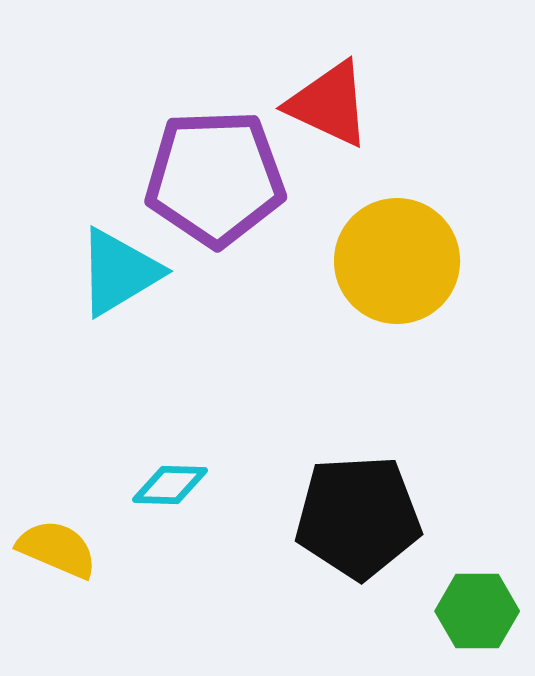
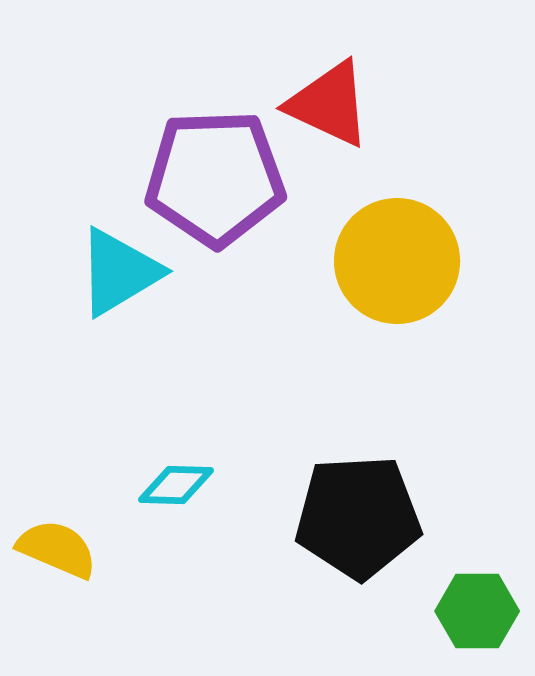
cyan diamond: moved 6 px right
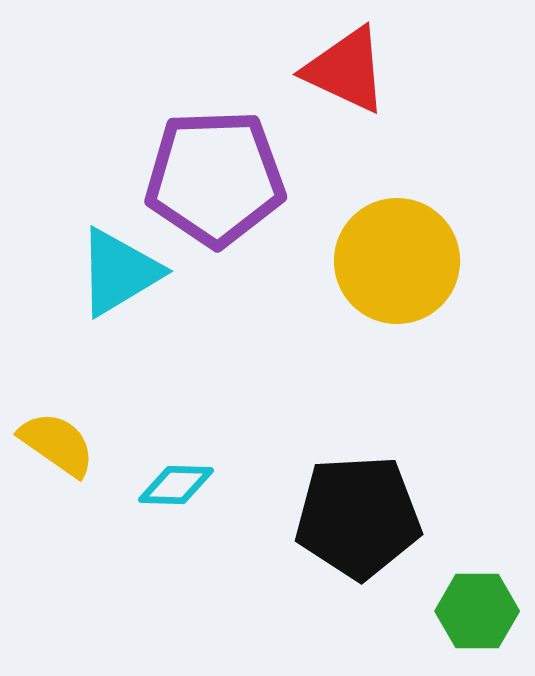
red triangle: moved 17 px right, 34 px up
yellow semicircle: moved 105 px up; rotated 12 degrees clockwise
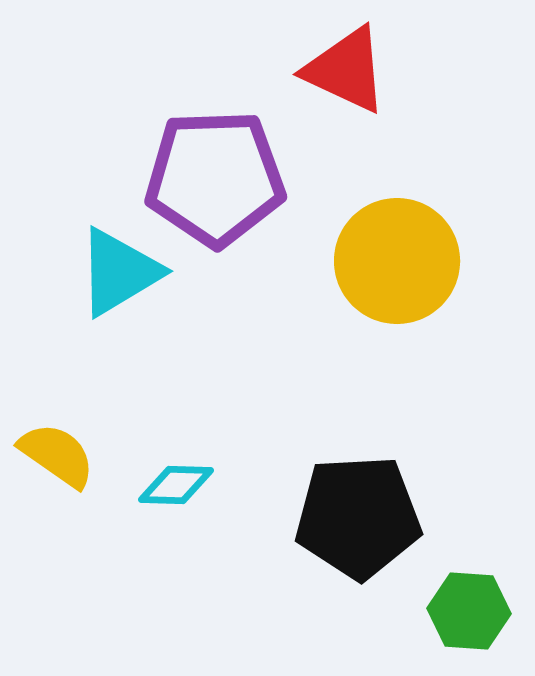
yellow semicircle: moved 11 px down
green hexagon: moved 8 px left; rotated 4 degrees clockwise
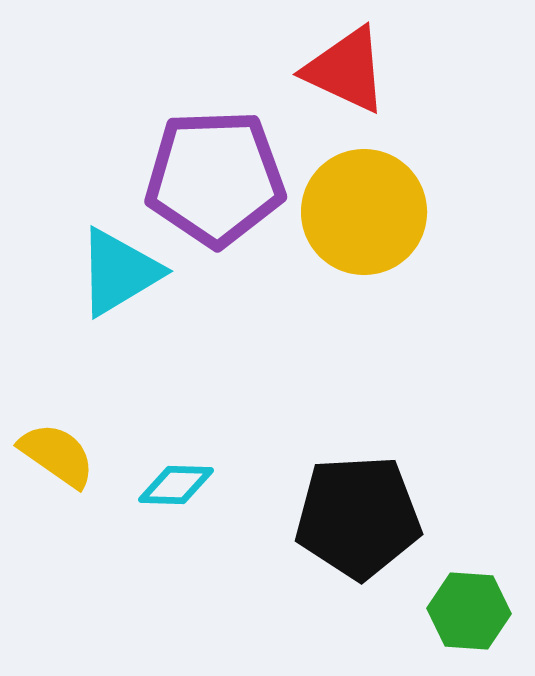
yellow circle: moved 33 px left, 49 px up
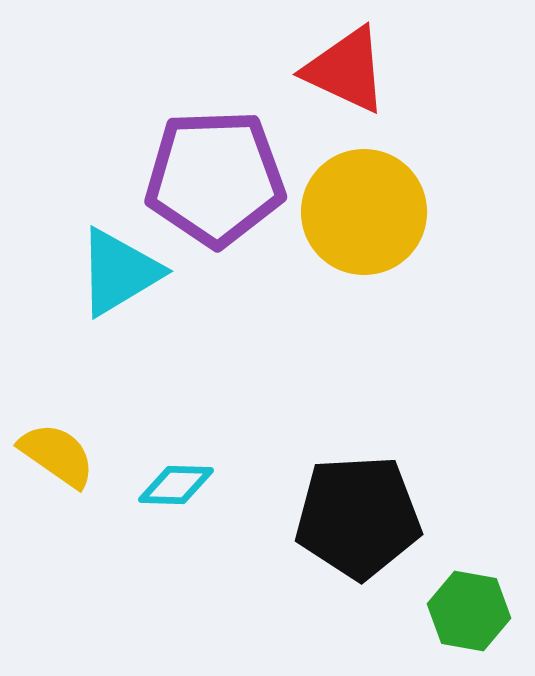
green hexagon: rotated 6 degrees clockwise
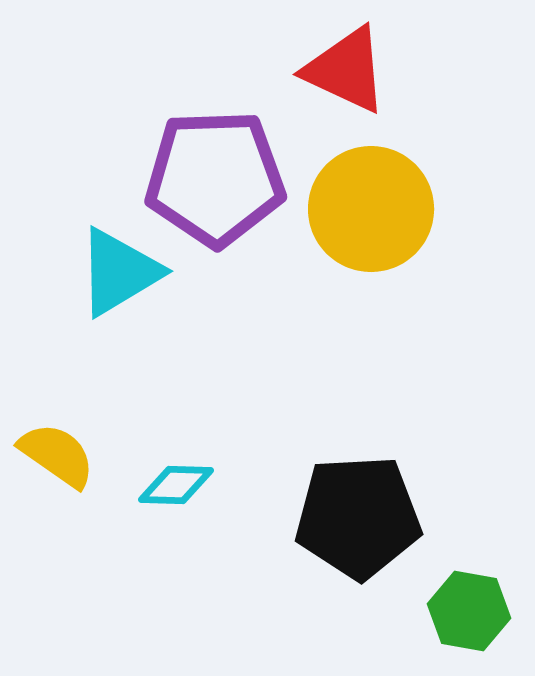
yellow circle: moved 7 px right, 3 px up
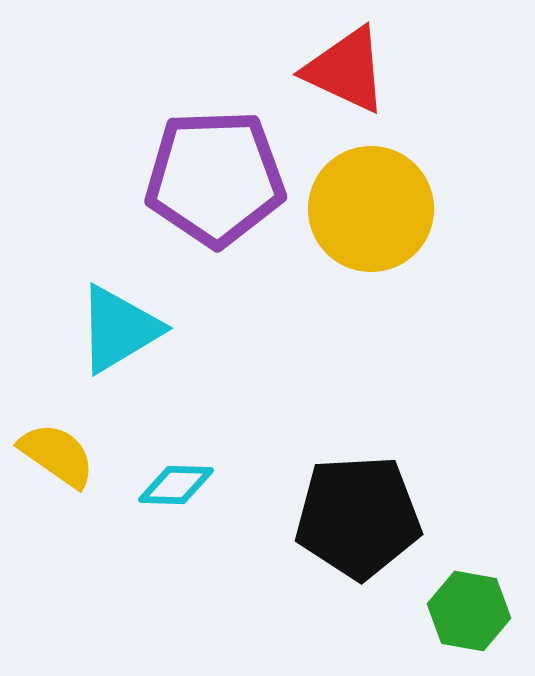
cyan triangle: moved 57 px down
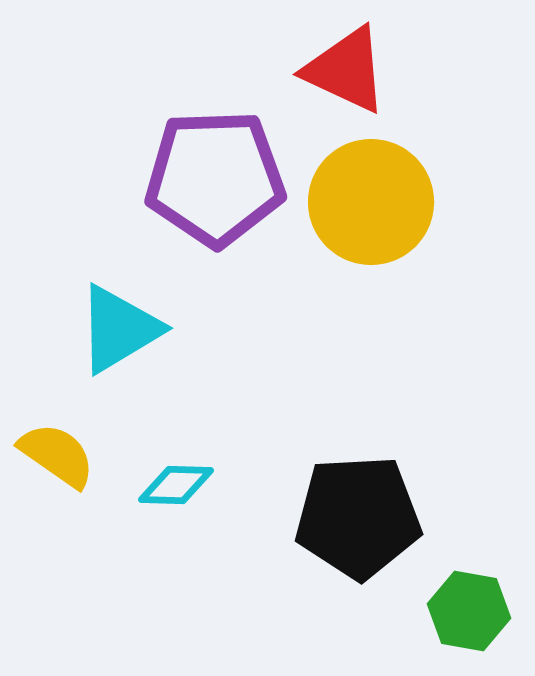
yellow circle: moved 7 px up
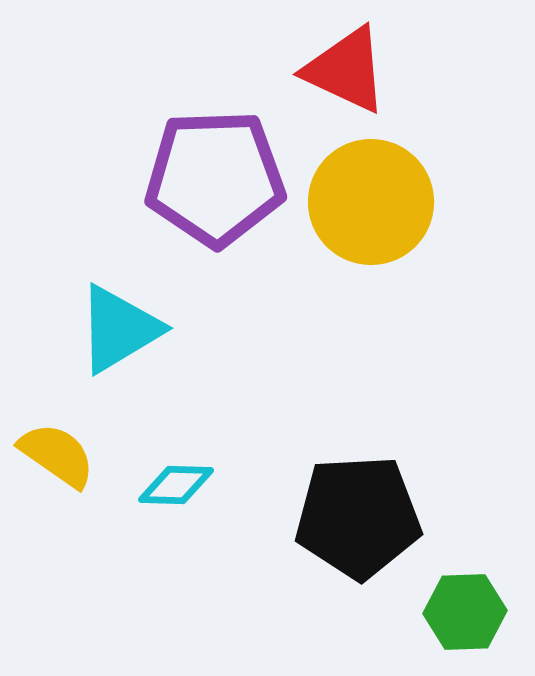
green hexagon: moved 4 px left, 1 px down; rotated 12 degrees counterclockwise
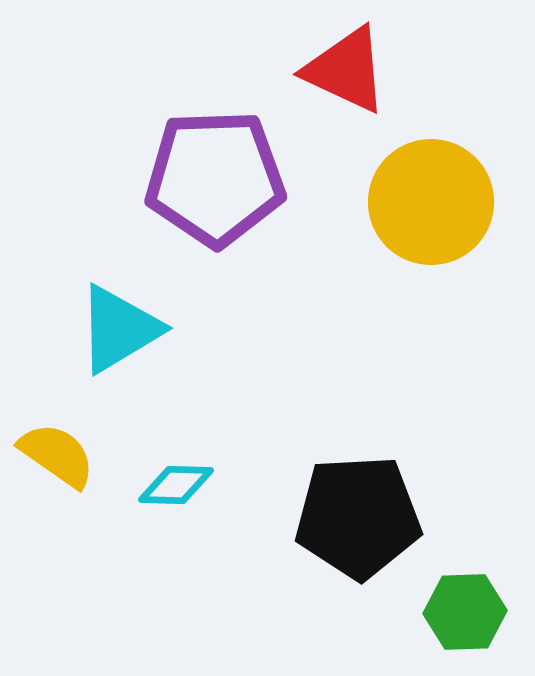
yellow circle: moved 60 px right
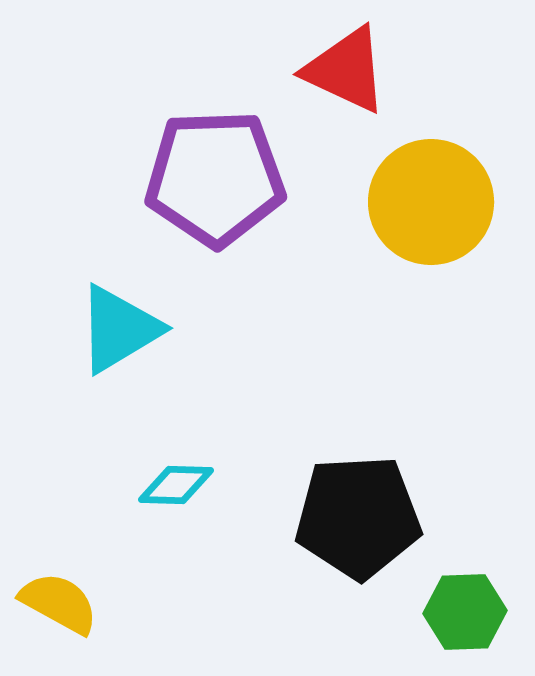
yellow semicircle: moved 2 px right, 148 px down; rotated 6 degrees counterclockwise
